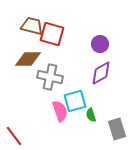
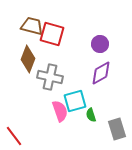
brown diamond: rotated 68 degrees counterclockwise
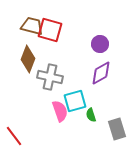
red square: moved 2 px left, 4 px up
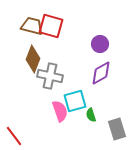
red square: moved 1 px right, 4 px up
brown diamond: moved 5 px right
gray cross: moved 1 px up
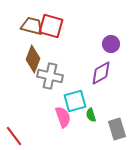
purple circle: moved 11 px right
pink semicircle: moved 3 px right, 6 px down
